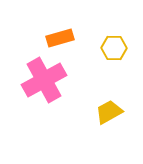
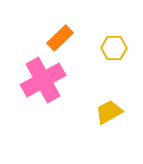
orange rectangle: rotated 28 degrees counterclockwise
pink cross: moved 1 px left
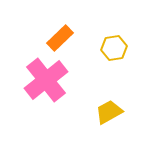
yellow hexagon: rotated 10 degrees counterclockwise
pink cross: moved 3 px right; rotated 9 degrees counterclockwise
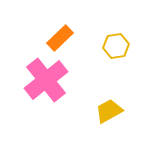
yellow hexagon: moved 2 px right, 2 px up
yellow trapezoid: moved 1 px up
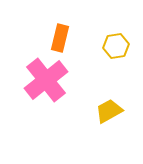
orange rectangle: rotated 32 degrees counterclockwise
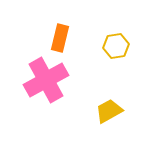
pink cross: rotated 9 degrees clockwise
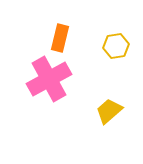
pink cross: moved 3 px right, 1 px up
yellow trapezoid: rotated 12 degrees counterclockwise
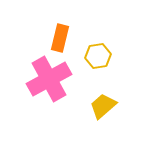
yellow hexagon: moved 18 px left, 10 px down
yellow trapezoid: moved 6 px left, 5 px up
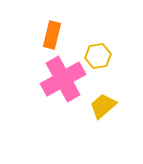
orange rectangle: moved 8 px left, 3 px up
pink cross: moved 14 px right
